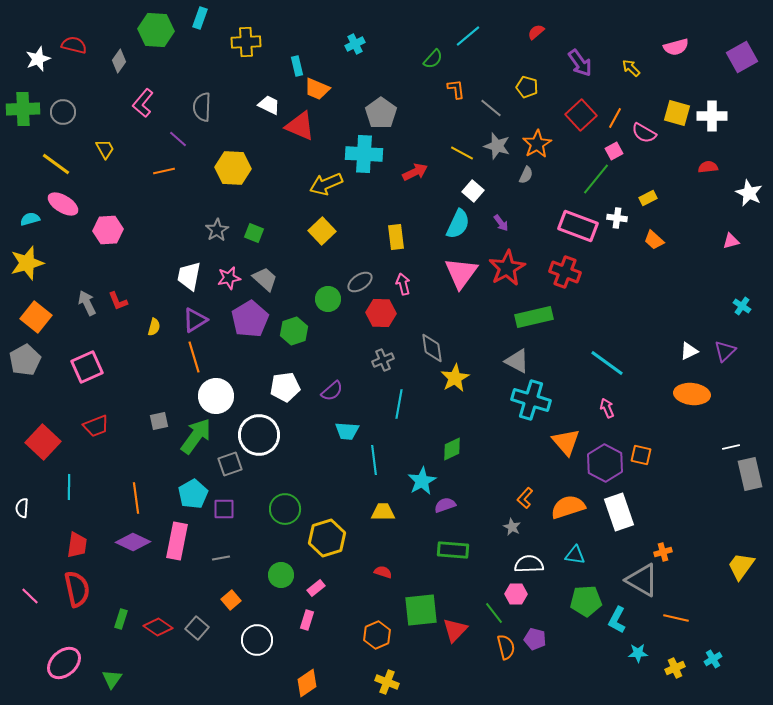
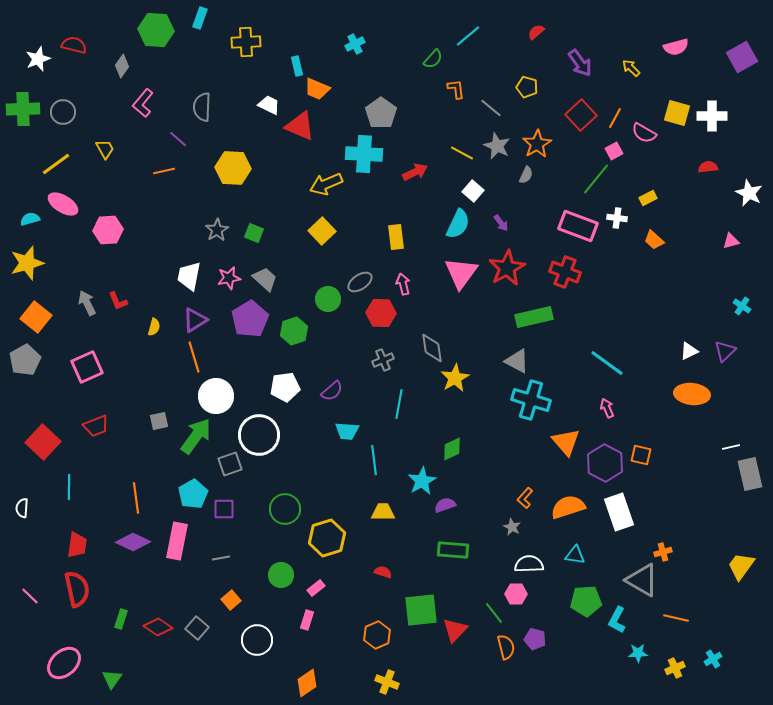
gray diamond at (119, 61): moved 3 px right, 5 px down
gray star at (497, 146): rotated 8 degrees clockwise
yellow line at (56, 164): rotated 72 degrees counterclockwise
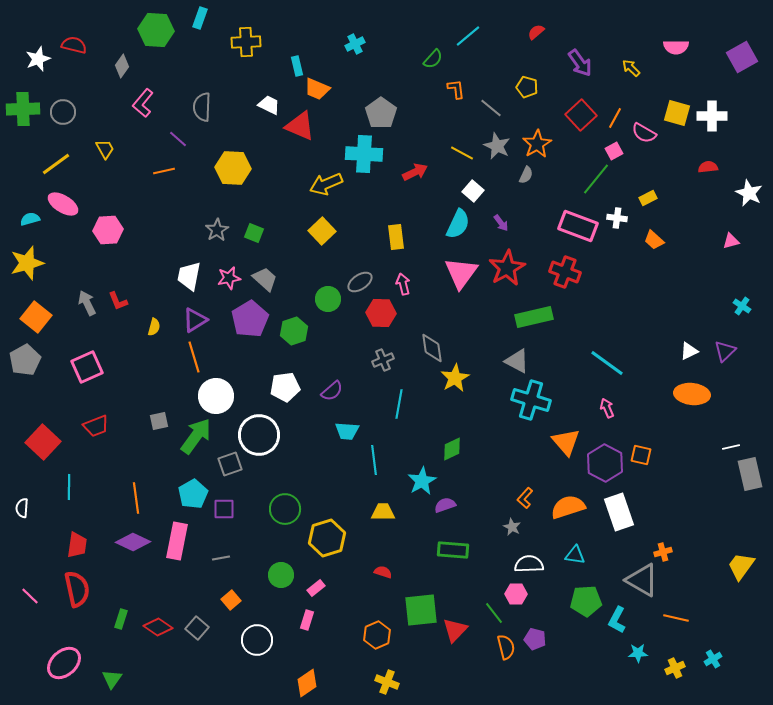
pink semicircle at (676, 47): rotated 15 degrees clockwise
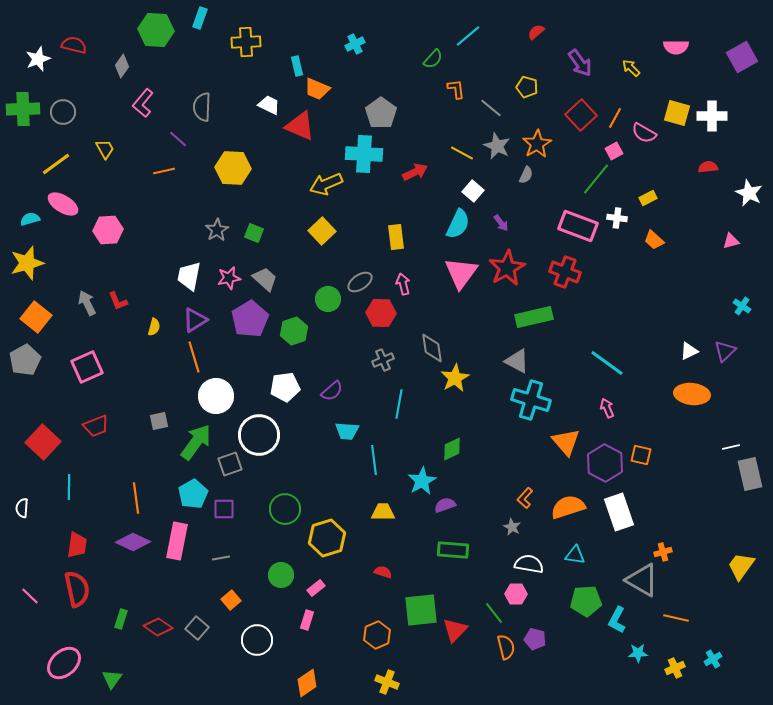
green arrow at (196, 436): moved 6 px down
white semicircle at (529, 564): rotated 12 degrees clockwise
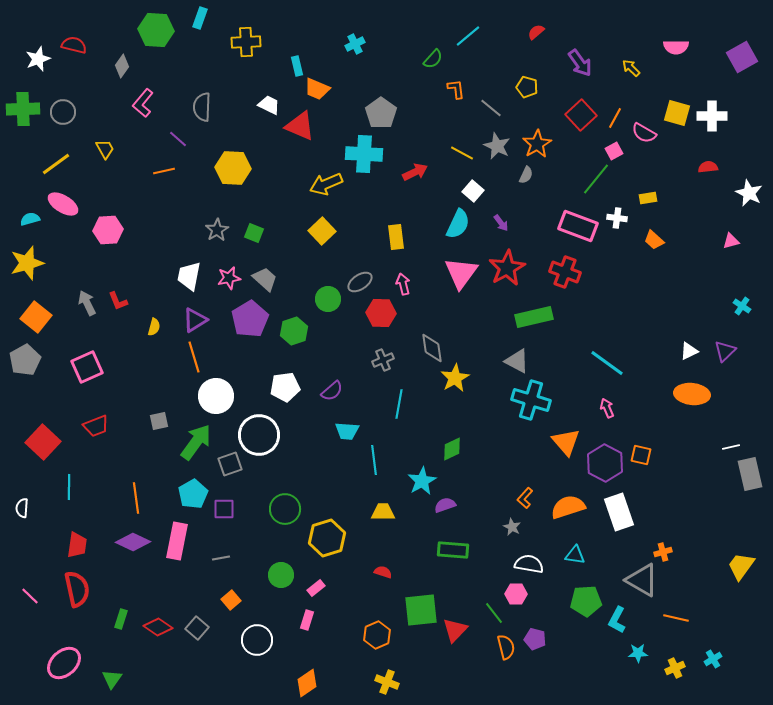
yellow rectangle at (648, 198): rotated 18 degrees clockwise
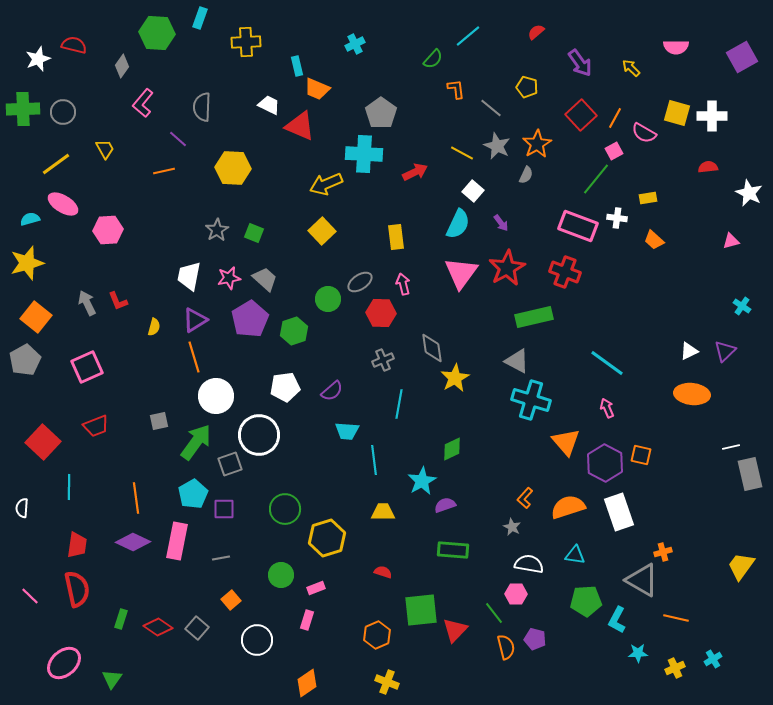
green hexagon at (156, 30): moved 1 px right, 3 px down
pink rectangle at (316, 588): rotated 18 degrees clockwise
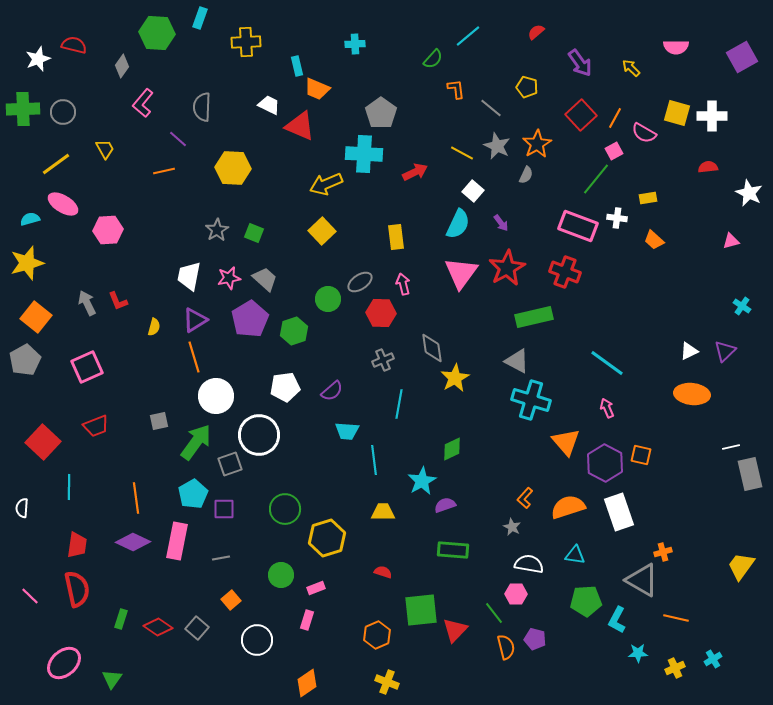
cyan cross at (355, 44): rotated 24 degrees clockwise
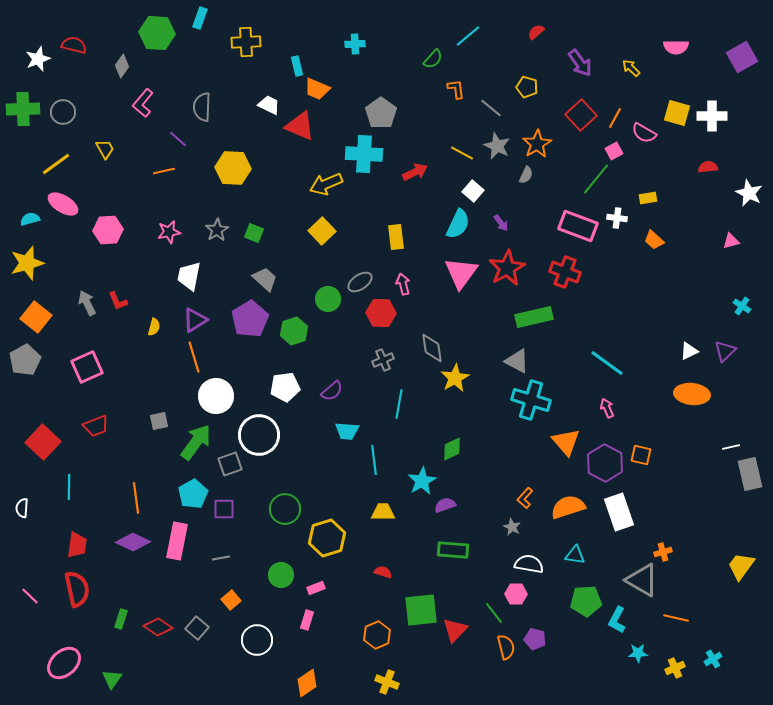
pink star at (229, 278): moved 60 px left, 46 px up
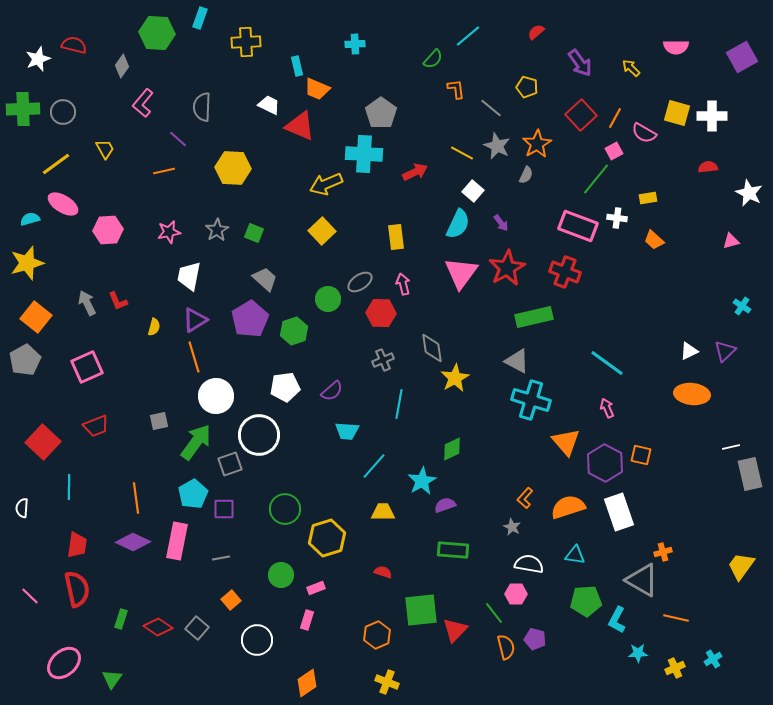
cyan line at (374, 460): moved 6 px down; rotated 48 degrees clockwise
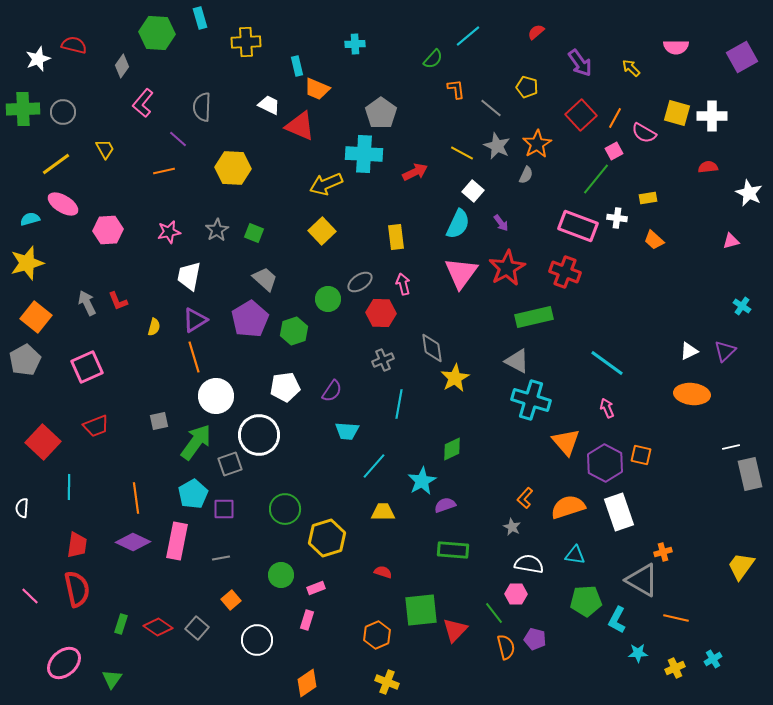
cyan rectangle at (200, 18): rotated 35 degrees counterclockwise
purple semicircle at (332, 391): rotated 15 degrees counterclockwise
green rectangle at (121, 619): moved 5 px down
